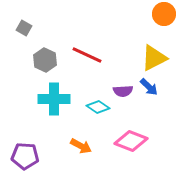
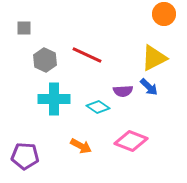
gray square: rotated 28 degrees counterclockwise
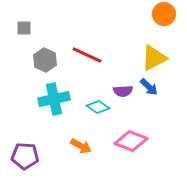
cyan cross: rotated 12 degrees counterclockwise
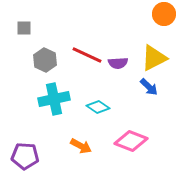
purple semicircle: moved 5 px left, 28 px up
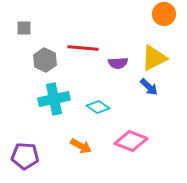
red line: moved 4 px left, 7 px up; rotated 20 degrees counterclockwise
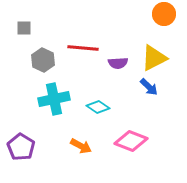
gray hexagon: moved 2 px left
purple pentagon: moved 4 px left, 9 px up; rotated 28 degrees clockwise
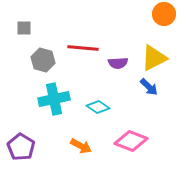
gray hexagon: rotated 10 degrees counterclockwise
